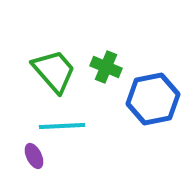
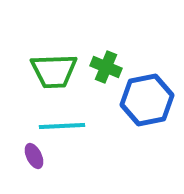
green trapezoid: rotated 129 degrees clockwise
blue hexagon: moved 6 px left, 1 px down
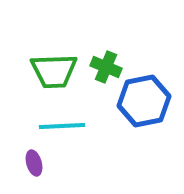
blue hexagon: moved 3 px left, 1 px down
purple ellipse: moved 7 px down; rotated 10 degrees clockwise
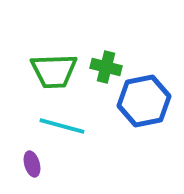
green cross: rotated 8 degrees counterclockwise
cyan line: rotated 18 degrees clockwise
purple ellipse: moved 2 px left, 1 px down
